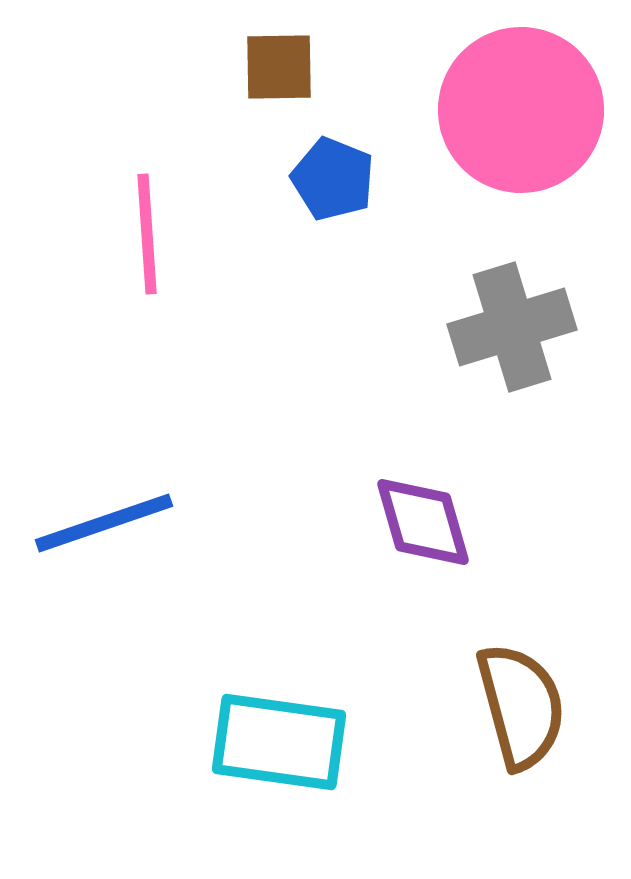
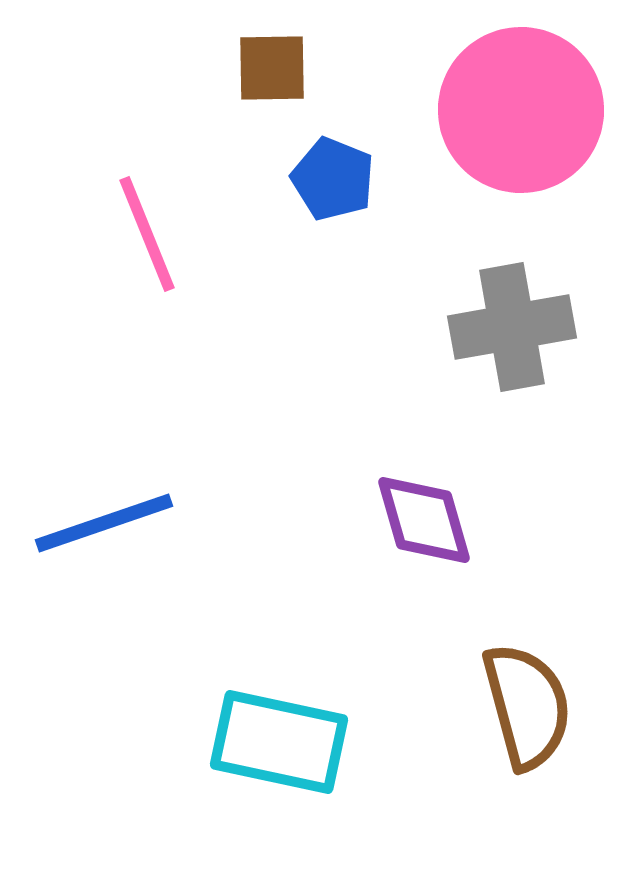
brown square: moved 7 px left, 1 px down
pink line: rotated 18 degrees counterclockwise
gray cross: rotated 7 degrees clockwise
purple diamond: moved 1 px right, 2 px up
brown semicircle: moved 6 px right
cyan rectangle: rotated 4 degrees clockwise
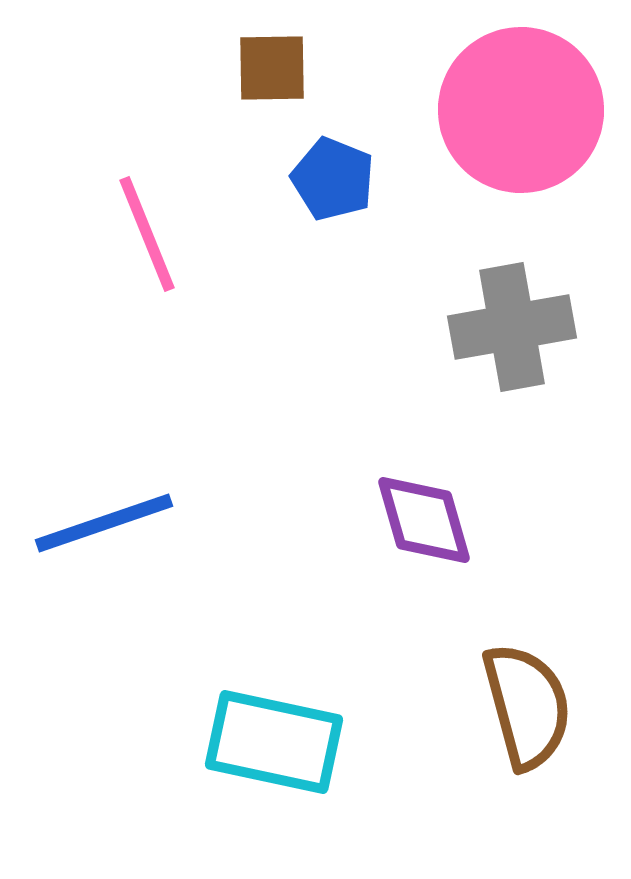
cyan rectangle: moved 5 px left
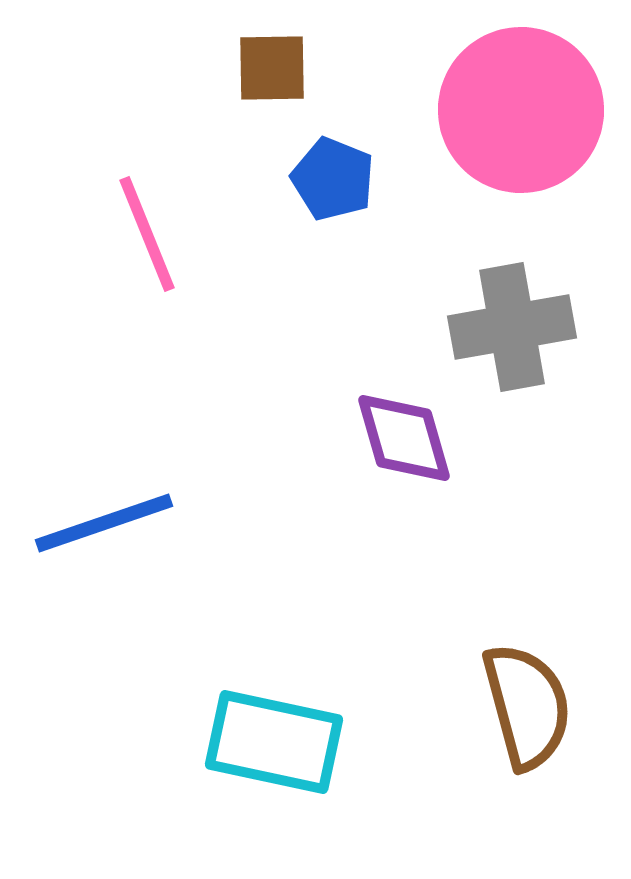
purple diamond: moved 20 px left, 82 px up
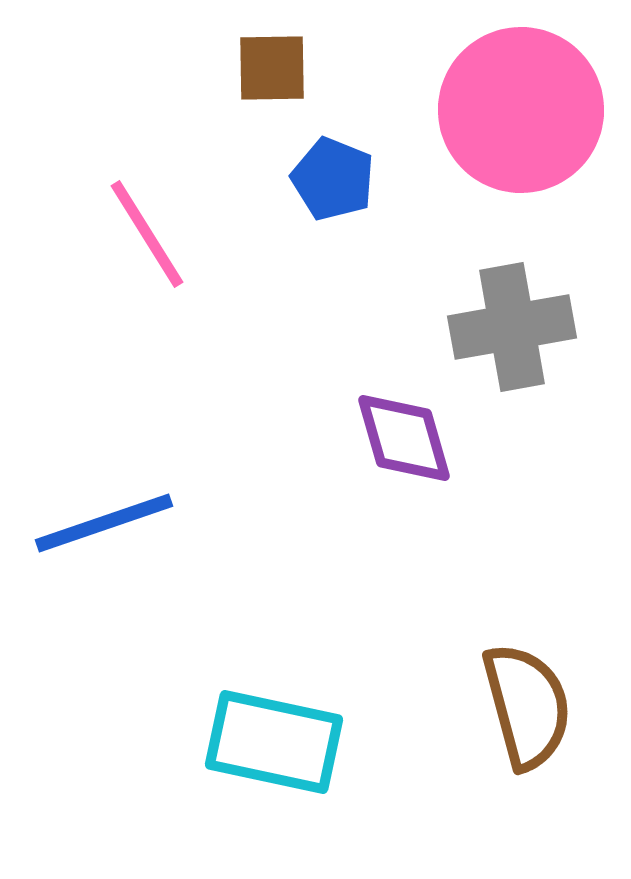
pink line: rotated 10 degrees counterclockwise
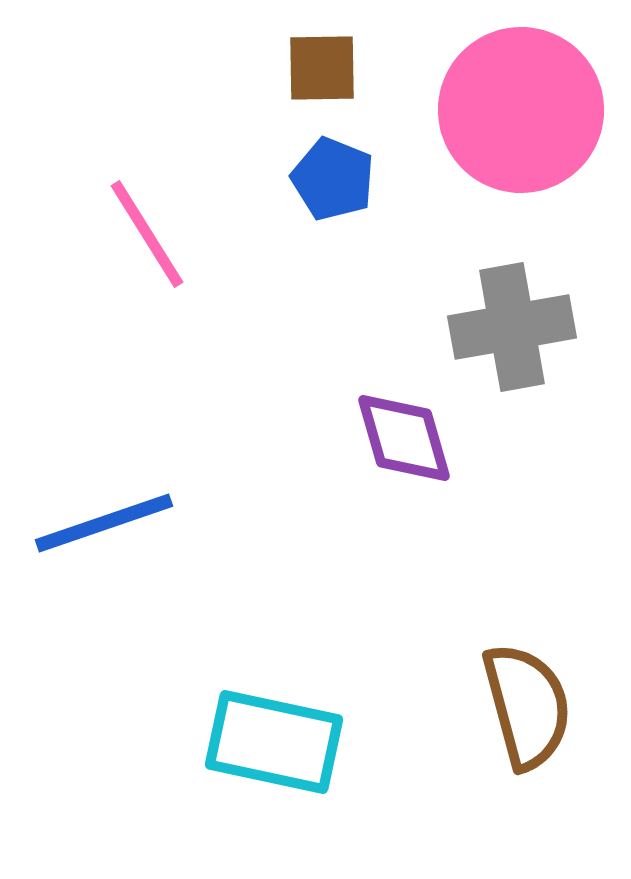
brown square: moved 50 px right
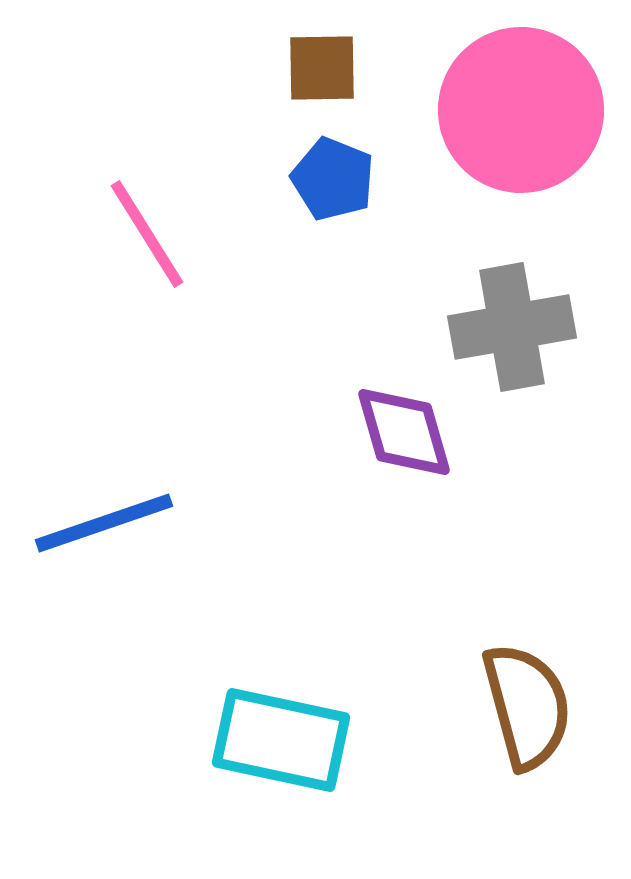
purple diamond: moved 6 px up
cyan rectangle: moved 7 px right, 2 px up
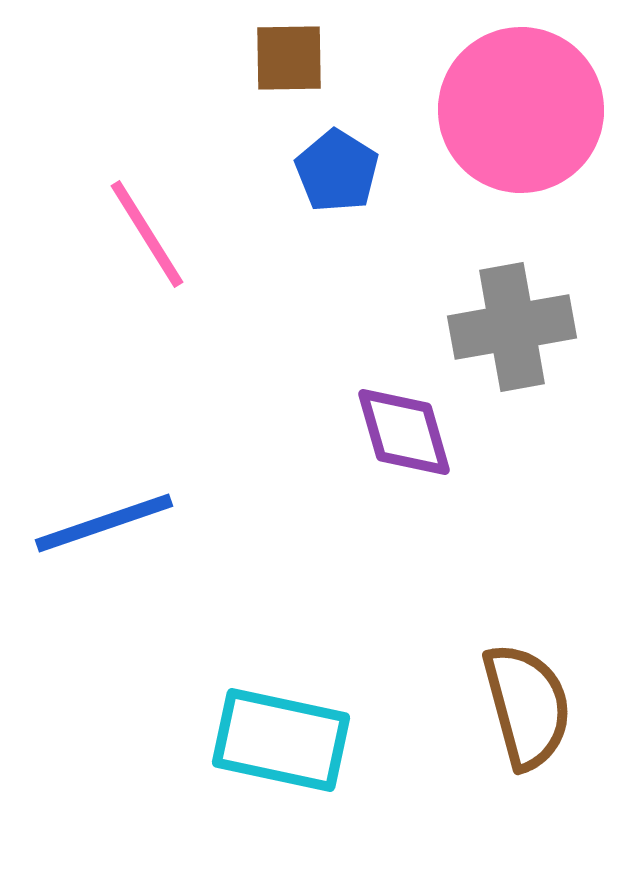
brown square: moved 33 px left, 10 px up
blue pentagon: moved 4 px right, 8 px up; rotated 10 degrees clockwise
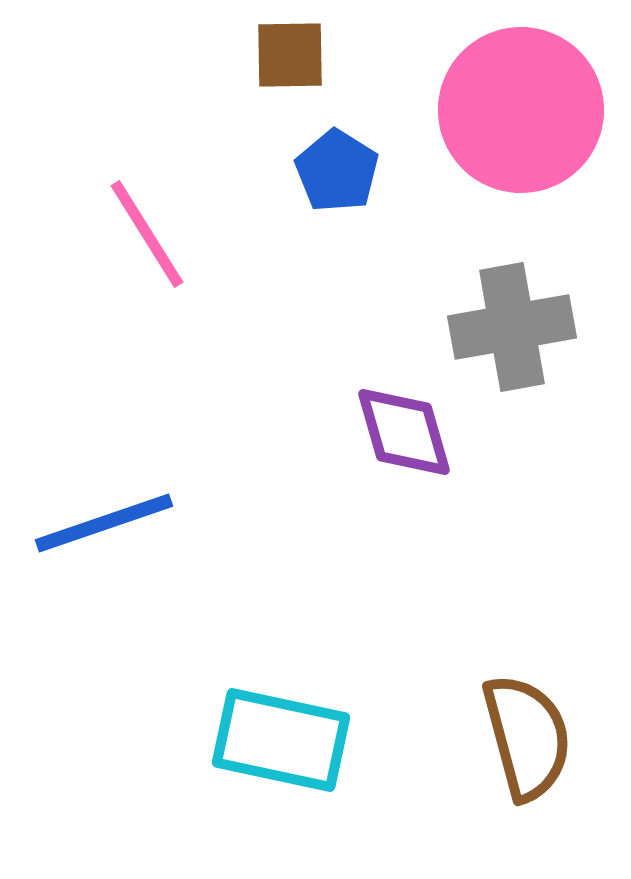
brown square: moved 1 px right, 3 px up
brown semicircle: moved 31 px down
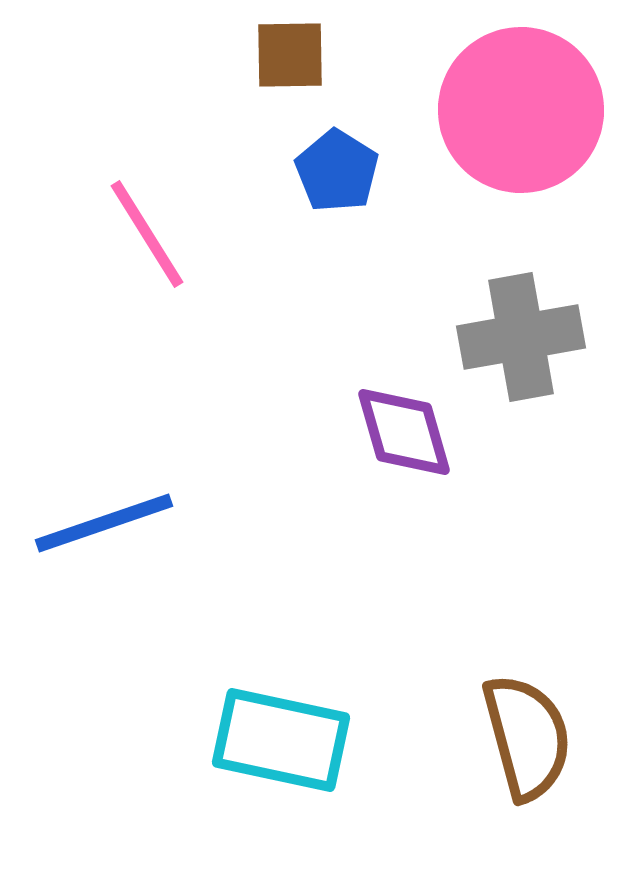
gray cross: moved 9 px right, 10 px down
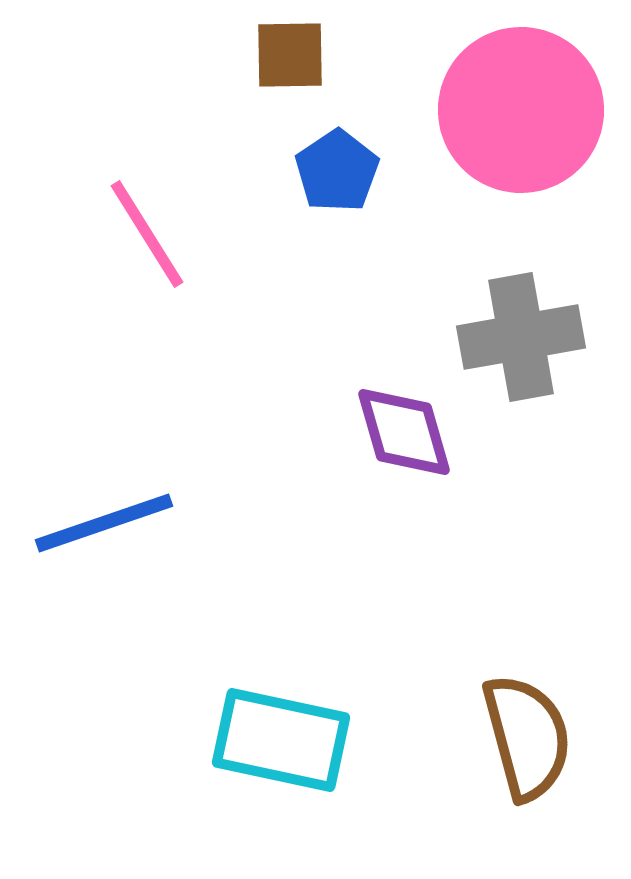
blue pentagon: rotated 6 degrees clockwise
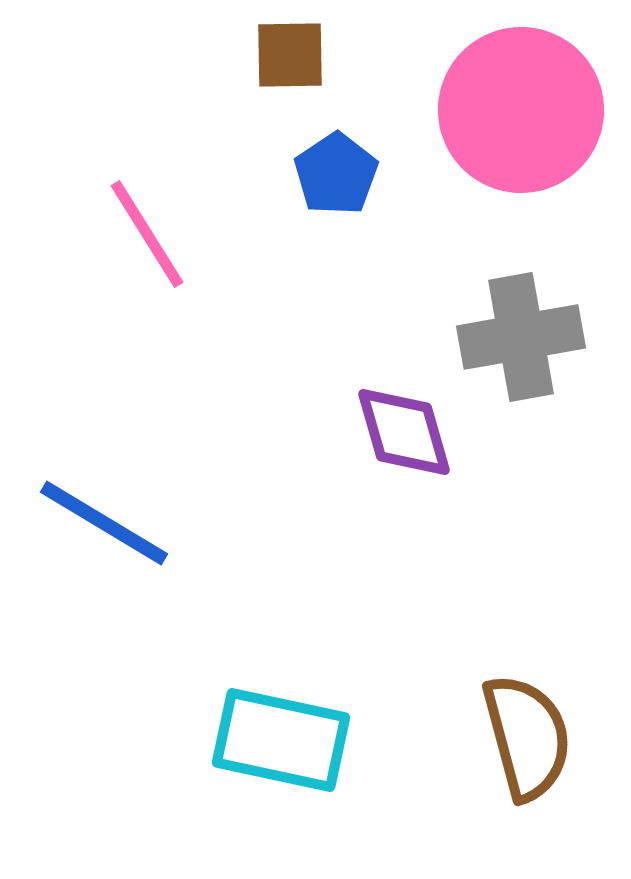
blue pentagon: moved 1 px left, 3 px down
blue line: rotated 50 degrees clockwise
